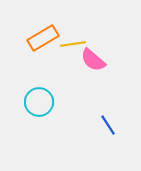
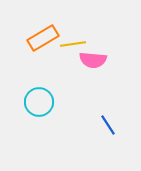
pink semicircle: rotated 36 degrees counterclockwise
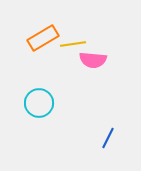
cyan circle: moved 1 px down
blue line: moved 13 px down; rotated 60 degrees clockwise
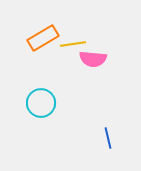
pink semicircle: moved 1 px up
cyan circle: moved 2 px right
blue line: rotated 40 degrees counterclockwise
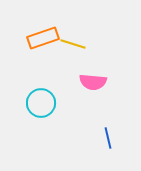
orange rectangle: rotated 12 degrees clockwise
yellow line: rotated 25 degrees clockwise
pink semicircle: moved 23 px down
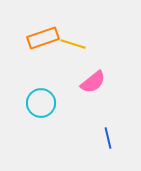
pink semicircle: rotated 44 degrees counterclockwise
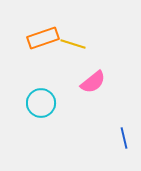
blue line: moved 16 px right
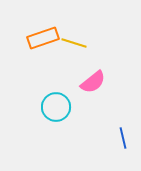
yellow line: moved 1 px right, 1 px up
cyan circle: moved 15 px right, 4 px down
blue line: moved 1 px left
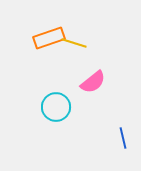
orange rectangle: moved 6 px right
